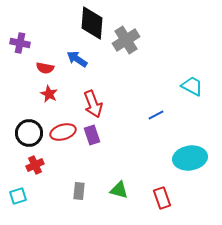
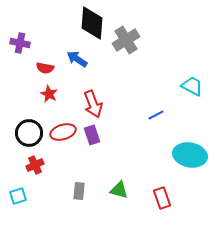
cyan ellipse: moved 3 px up; rotated 20 degrees clockwise
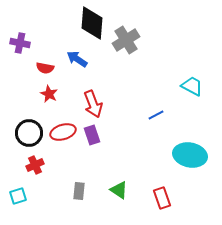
green triangle: rotated 18 degrees clockwise
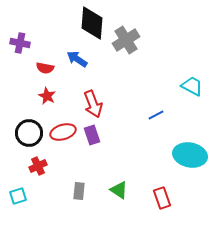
red star: moved 2 px left, 2 px down
red cross: moved 3 px right, 1 px down
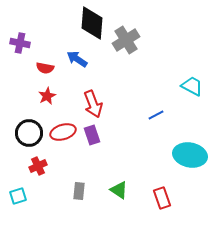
red star: rotated 18 degrees clockwise
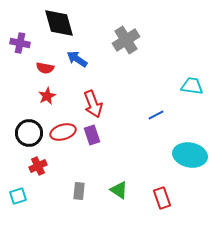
black diamond: moved 33 px left; rotated 20 degrees counterclockwise
cyan trapezoid: rotated 20 degrees counterclockwise
